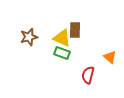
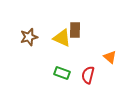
green rectangle: moved 20 px down
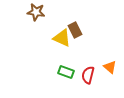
brown rectangle: rotated 28 degrees counterclockwise
brown star: moved 7 px right, 25 px up; rotated 24 degrees clockwise
orange triangle: moved 10 px down
green rectangle: moved 4 px right, 1 px up
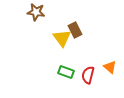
yellow triangle: rotated 30 degrees clockwise
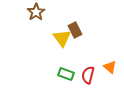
brown star: rotated 30 degrees clockwise
green rectangle: moved 2 px down
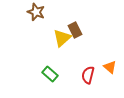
brown star: rotated 18 degrees counterclockwise
yellow triangle: rotated 24 degrees clockwise
green rectangle: moved 16 px left; rotated 21 degrees clockwise
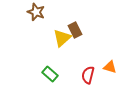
orange triangle: rotated 24 degrees counterclockwise
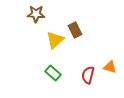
brown star: moved 2 px down; rotated 18 degrees counterclockwise
yellow triangle: moved 7 px left, 2 px down
green rectangle: moved 3 px right, 1 px up
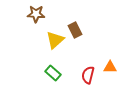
orange triangle: rotated 16 degrees counterclockwise
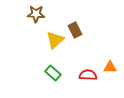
red semicircle: rotated 78 degrees clockwise
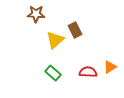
orange triangle: rotated 32 degrees counterclockwise
red semicircle: moved 3 px up
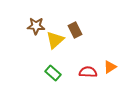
brown star: moved 12 px down
